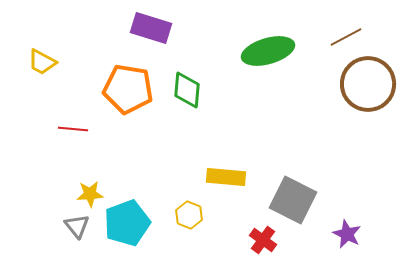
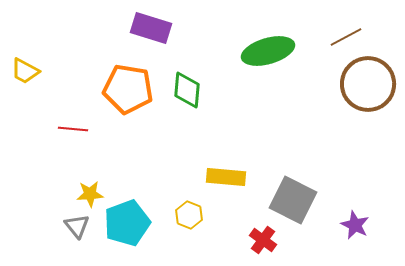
yellow trapezoid: moved 17 px left, 9 px down
purple star: moved 8 px right, 9 px up
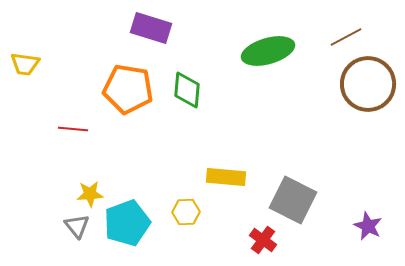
yellow trapezoid: moved 7 px up; rotated 20 degrees counterclockwise
yellow hexagon: moved 3 px left, 3 px up; rotated 24 degrees counterclockwise
purple star: moved 13 px right, 1 px down
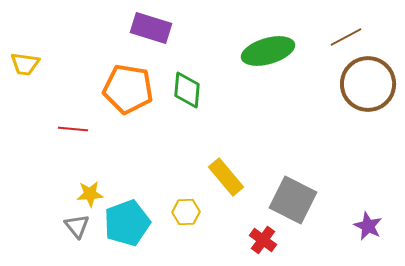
yellow rectangle: rotated 45 degrees clockwise
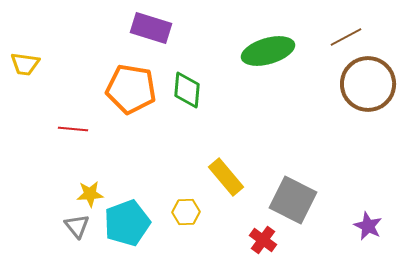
orange pentagon: moved 3 px right
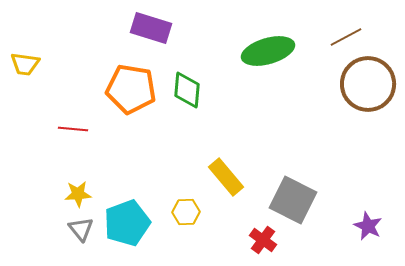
yellow star: moved 12 px left
gray triangle: moved 4 px right, 3 px down
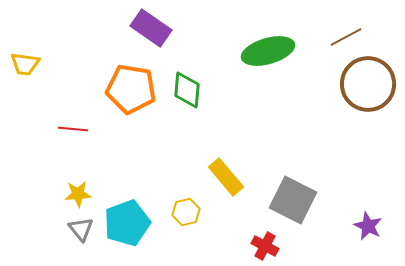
purple rectangle: rotated 18 degrees clockwise
yellow hexagon: rotated 12 degrees counterclockwise
red cross: moved 2 px right, 6 px down; rotated 8 degrees counterclockwise
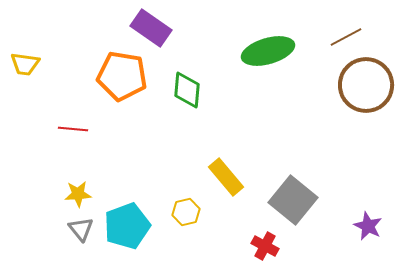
brown circle: moved 2 px left, 1 px down
orange pentagon: moved 9 px left, 13 px up
gray square: rotated 12 degrees clockwise
cyan pentagon: moved 3 px down
